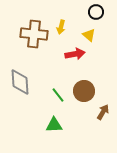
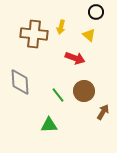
red arrow: moved 4 px down; rotated 30 degrees clockwise
green triangle: moved 5 px left
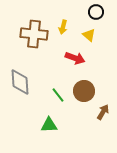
yellow arrow: moved 2 px right
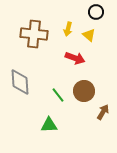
yellow arrow: moved 5 px right, 2 px down
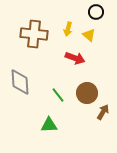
brown circle: moved 3 px right, 2 px down
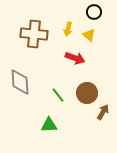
black circle: moved 2 px left
